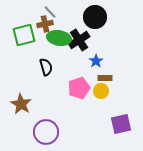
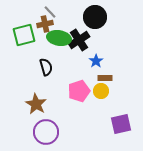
pink pentagon: moved 3 px down
brown star: moved 15 px right
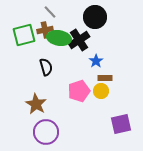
brown cross: moved 6 px down
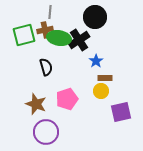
gray line: rotated 48 degrees clockwise
pink pentagon: moved 12 px left, 8 px down
brown star: rotated 10 degrees counterclockwise
purple square: moved 12 px up
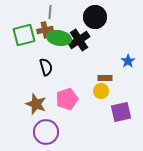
blue star: moved 32 px right
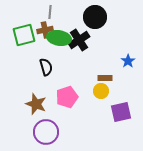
pink pentagon: moved 2 px up
